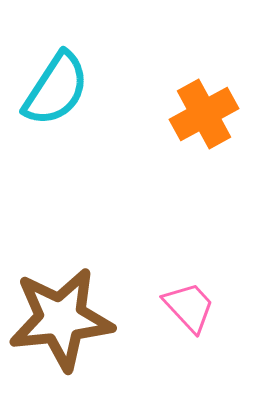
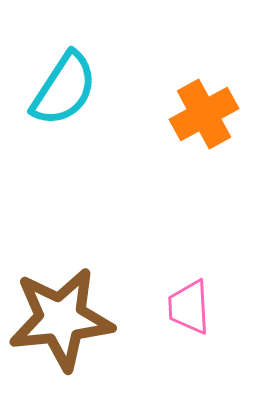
cyan semicircle: moved 8 px right
pink trapezoid: rotated 140 degrees counterclockwise
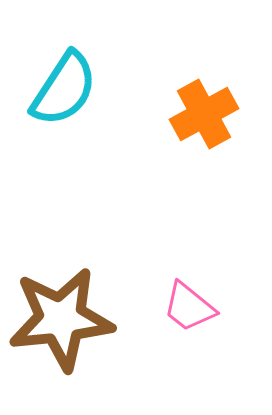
pink trapezoid: rotated 48 degrees counterclockwise
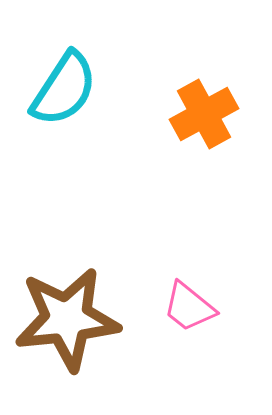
brown star: moved 6 px right
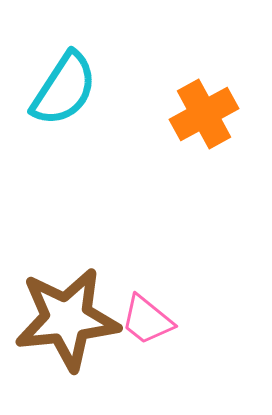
pink trapezoid: moved 42 px left, 13 px down
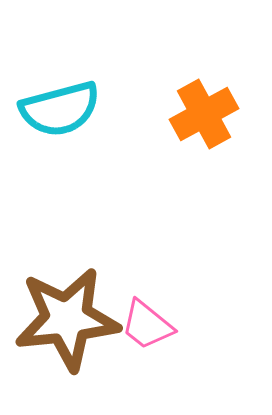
cyan semicircle: moved 4 px left, 20 px down; rotated 42 degrees clockwise
pink trapezoid: moved 5 px down
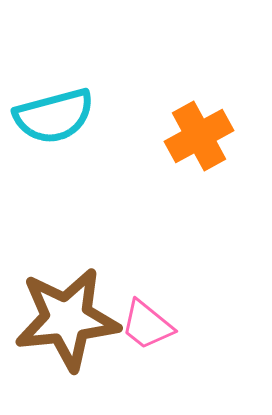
cyan semicircle: moved 6 px left, 7 px down
orange cross: moved 5 px left, 22 px down
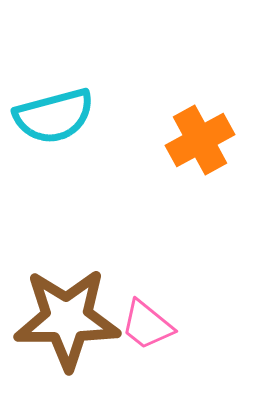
orange cross: moved 1 px right, 4 px down
brown star: rotated 6 degrees clockwise
